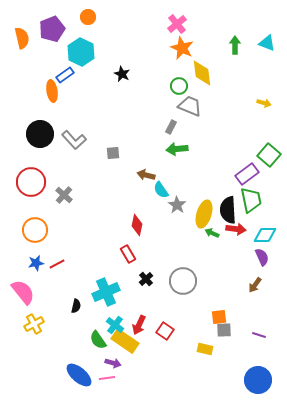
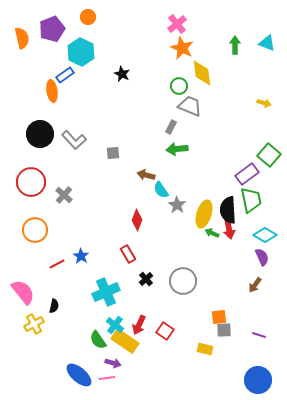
red diamond at (137, 225): moved 5 px up; rotated 10 degrees clockwise
red arrow at (236, 229): moved 7 px left; rotated 72 degrees clockwise
cyan diamond at (265, 235): rotated 30 degrees clockwise
blue star at (36, 263): moved 45 px right, 7 px up; rotated 28 degrees counterclockwise
black semicircle at (76, 306): moved 22 px left
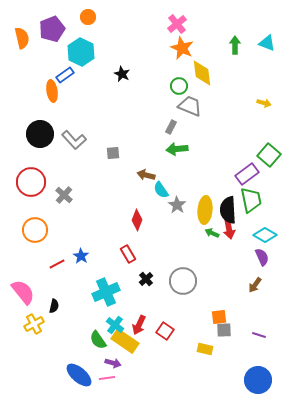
yellow ellipse at (204, 214): moved 1 px right, 4 px up; rotated 12 degrees counterclockwise
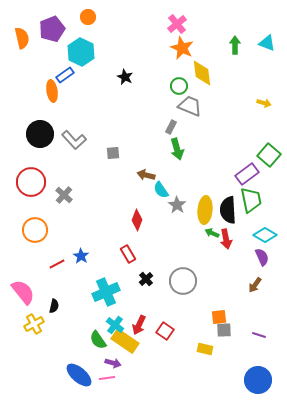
black star at (122, 74): moved 3 px right, 3 px down
green arrow at (177, 149): rotated 100 degrees counterclockwise
red arrow at (229, 229): moved 3 px left, 10 px down
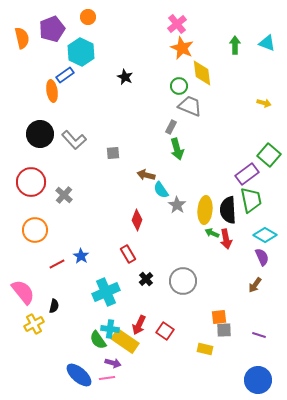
cyan cross at (115, 325): moved 5 px left, 4 px down; rotated 30 degrees counterclockwise
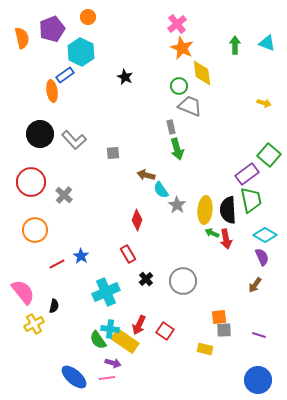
gray rectangle at (171, 127): rotated 40 degrees counterclockwise
blue ellipse at (79, 375): moved 5 px left, 2 px down
